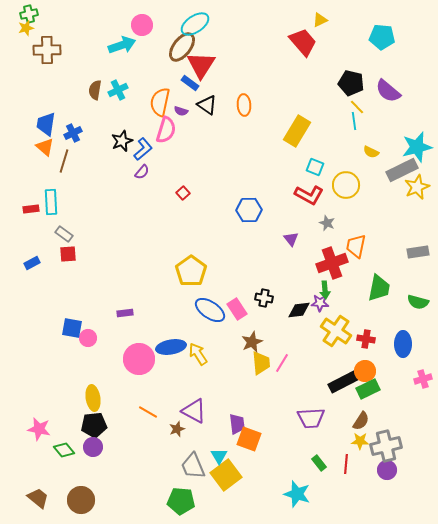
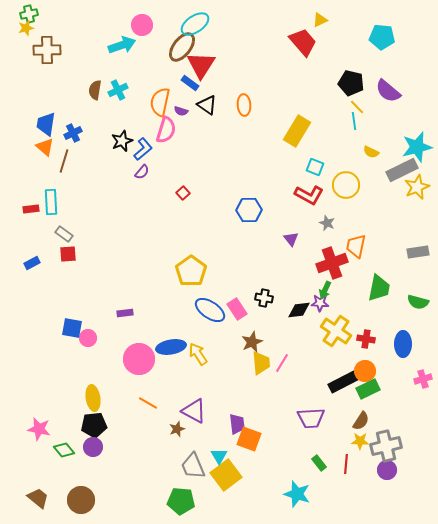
green arrow at (325, 290): rotated 30 degrees clockwise
orange line at (148, 412): moved 9 px up
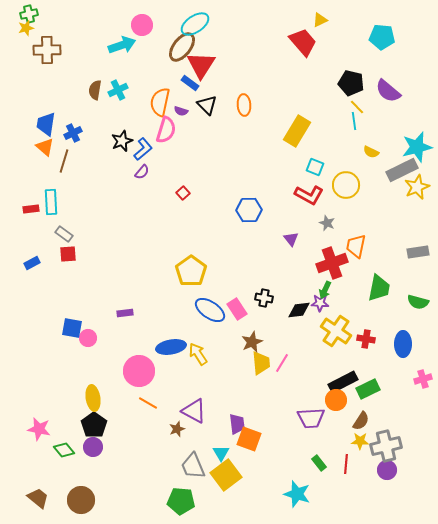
black triangle at (207, 105): rotated 10 degrees clockwise
pink circle at (139, 359): moved 12 px down
orange circle at (365, 371): moved 29 px left, 29 px down
black pentagon at (94, 425): rotated 30 degrees counterclockwise
cyan triangle at (219, 456): moved 2 px right, 3 px up
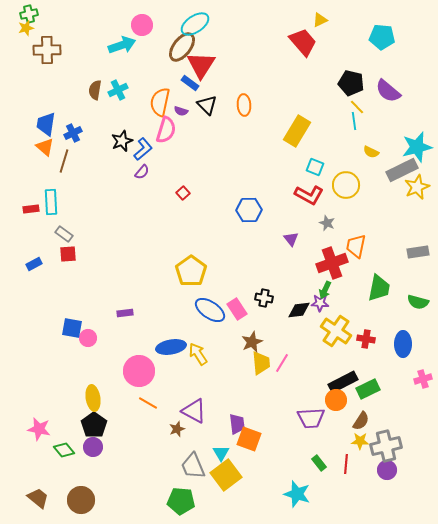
blue rectangle at (32, 263): moved 2 px right, 1 px down
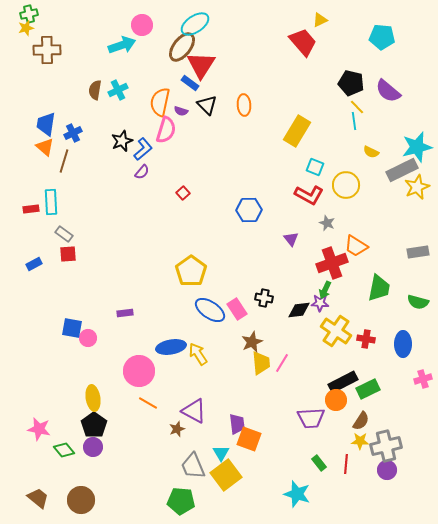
orange trapezoid at (356, 246): rotated 70 degrees counterclockwise
